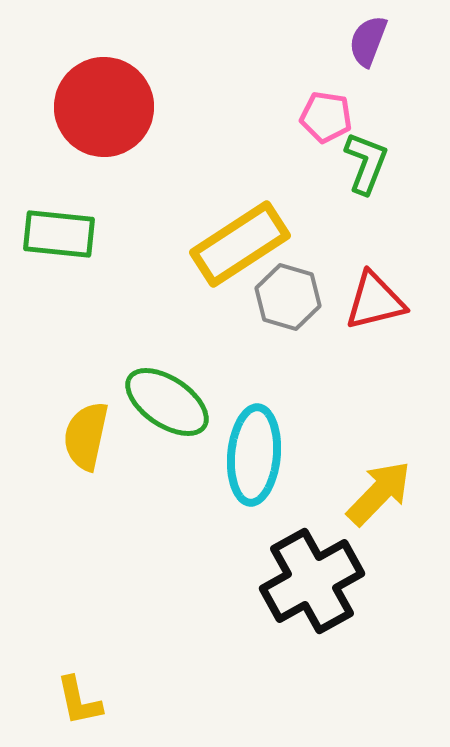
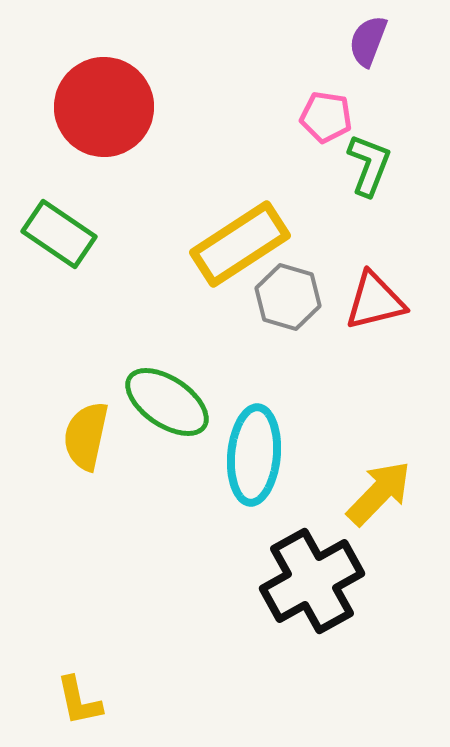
green L-shape: moved 3 px right, 2 px down
green rectangle: rotated 28 degrees clockwise
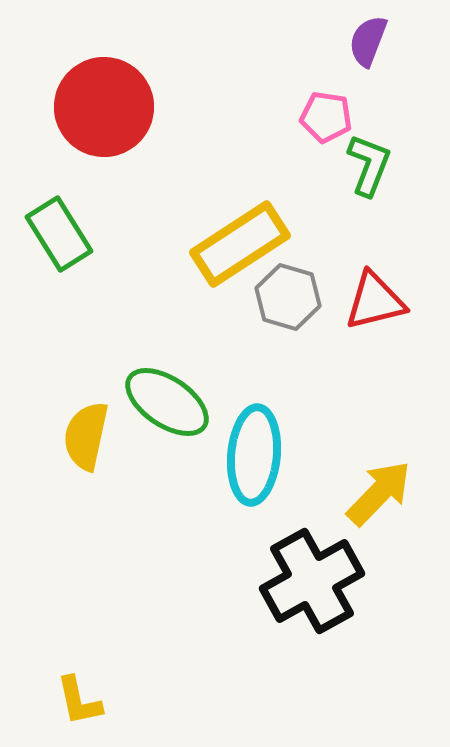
green rectangle: rotated 24 degrees clockwise
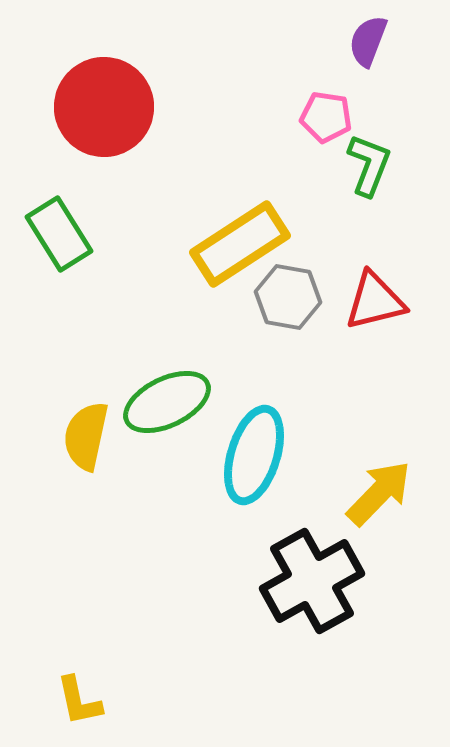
gray hexagon: rotated 6 degrees counterclockwise
green ellipse: rotated 60 degrees counterclockwise
cyan ellipse: rotated 12 degrees clockwise
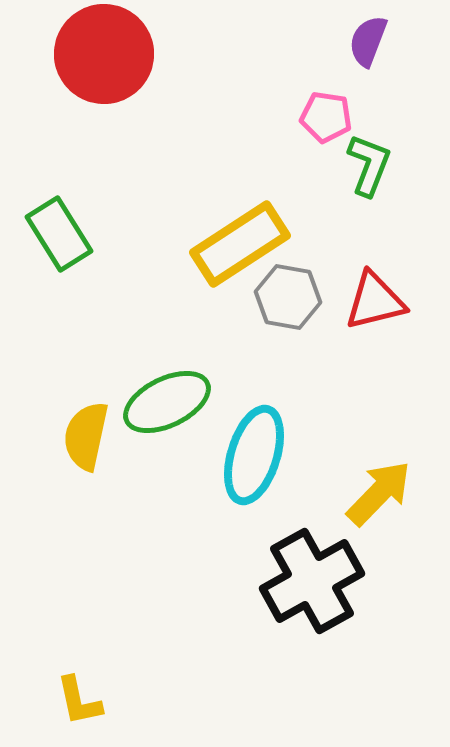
red circle: moved 53 px up
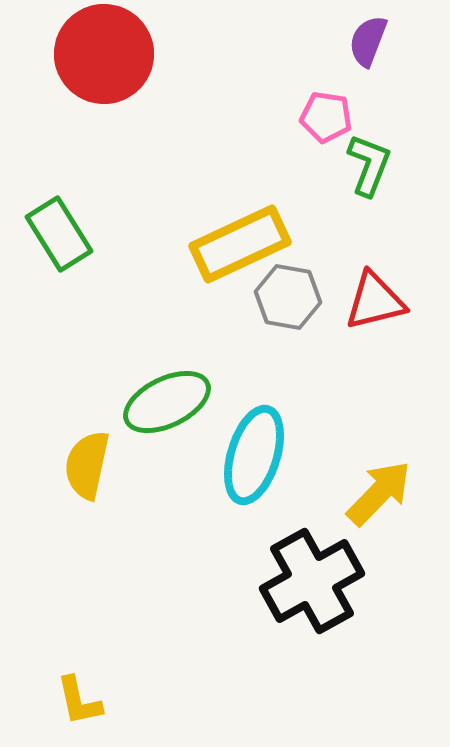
yellow rectangle: rotated 8 degrees clockwise
yellow semicircle: moved 1 px right, 29 px down
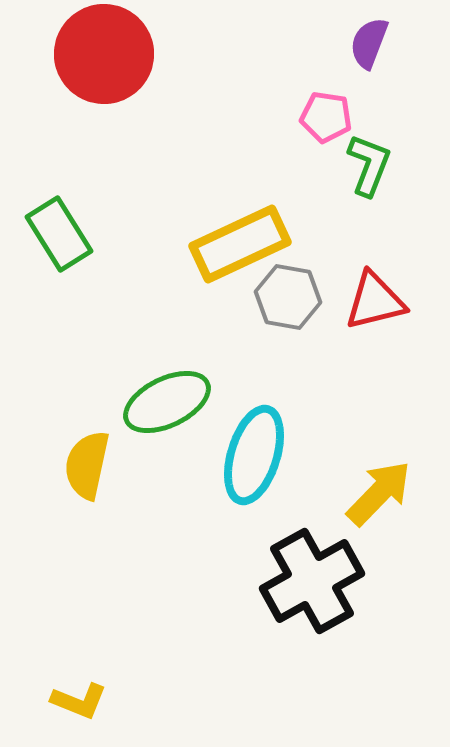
purple semicircle: moved 1 px right, 2 px down
yellow L-shape: rotated 56 degrees counterclockwise
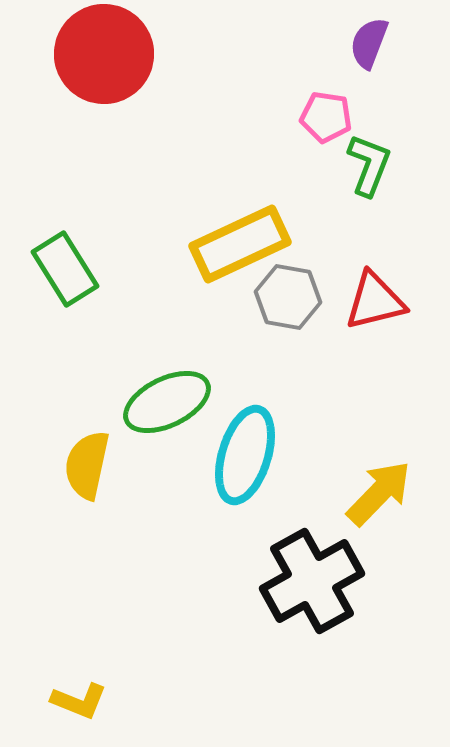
green rectangle: moved 6 px right, 35 px down
cyan ellipse: moved 9 px left
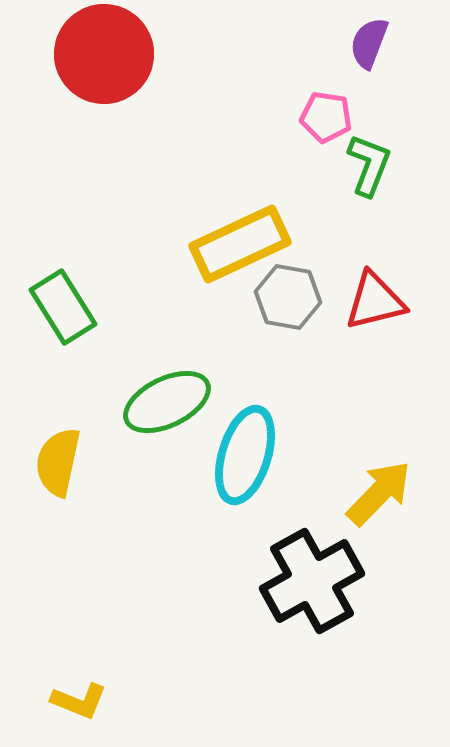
green rectangle: moved 2 px left, 38 px down
yellow semicircle: moved 29 px left, 3 px up
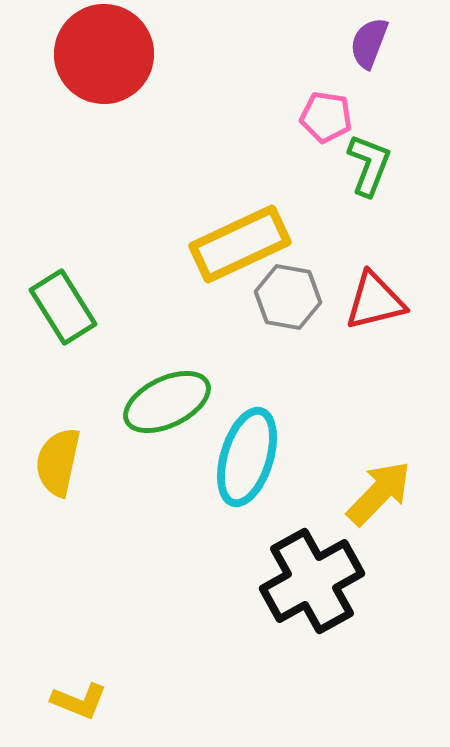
cyan ellipse: moved 2 px right, 2 px down
